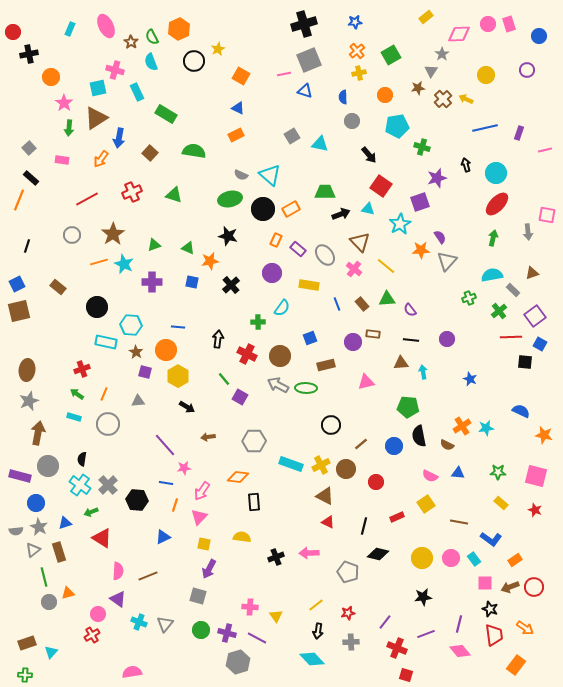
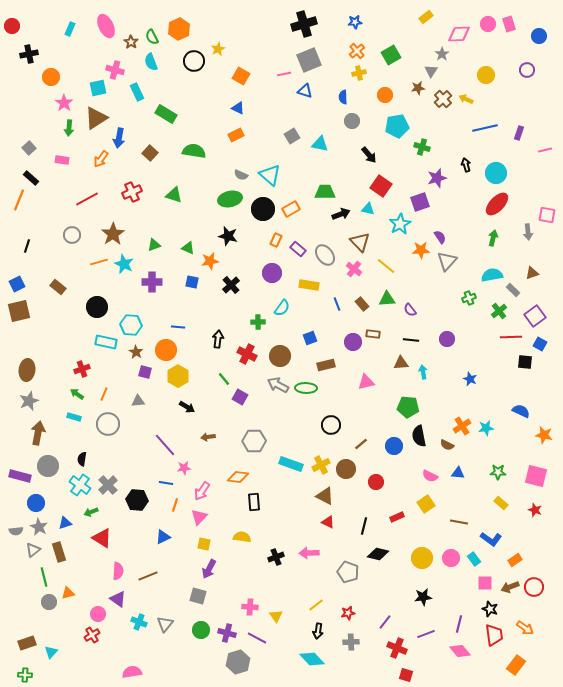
red circle at (13, 32): moved 1 px left, 6 px up
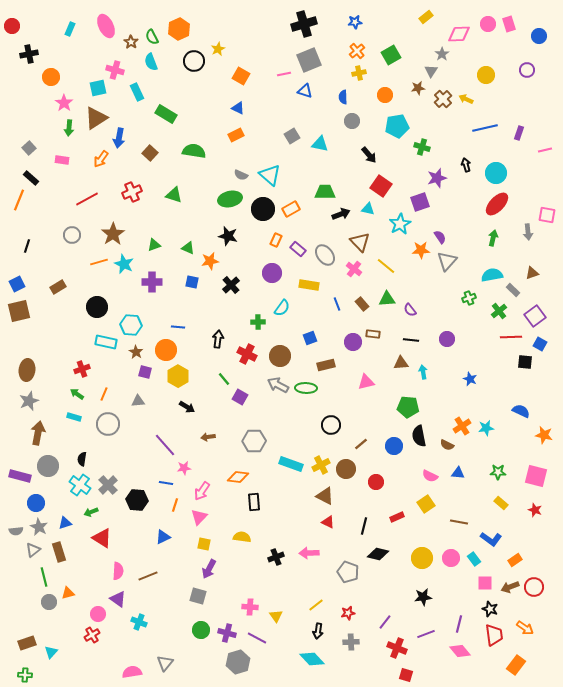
brown rectangle at (58, 287): rotated 70 degrees counterclockwise
gray triangle at (165, 624): moved 39 px down
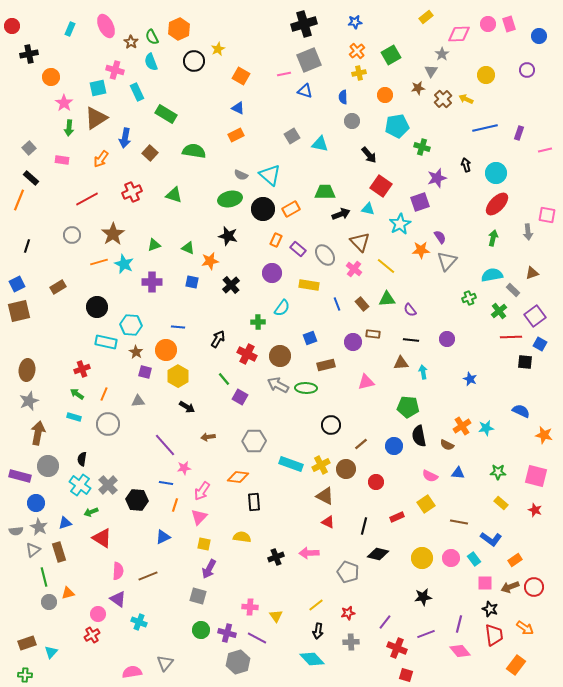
blue arrow at (119, 138): moved 6 px right
black arrow at (218, 339): rotated 24 degrees clockwise
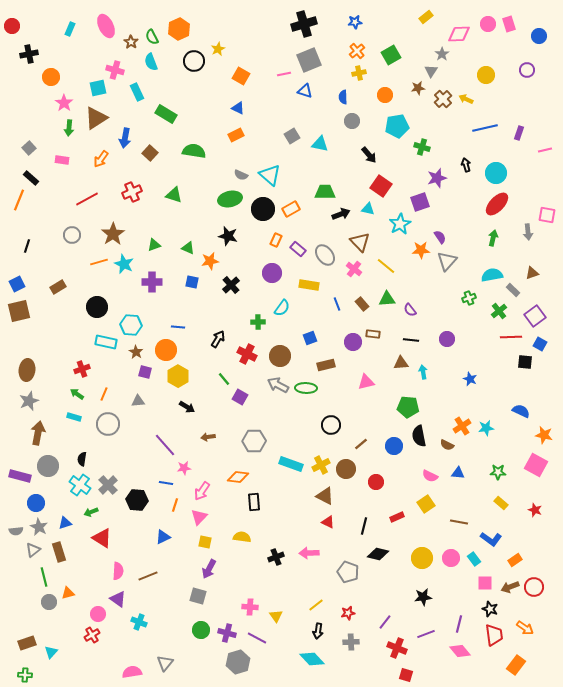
pink square at (536, 476): moved 11 px up; rotated 15 degrees clockwise
yellow square at (204, 544): moved 1 px right, 2 px up
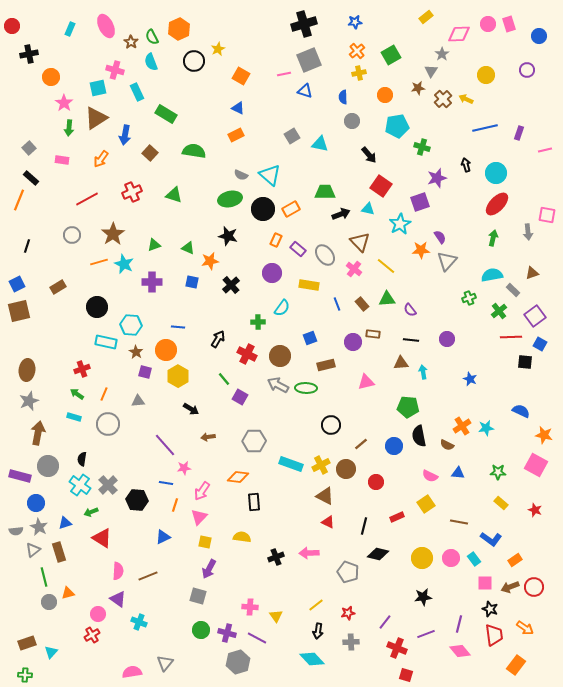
blue arrow at (125, 138): moved 3 px up
black arrow at (187, 407): moved 4 px right, 2 px down
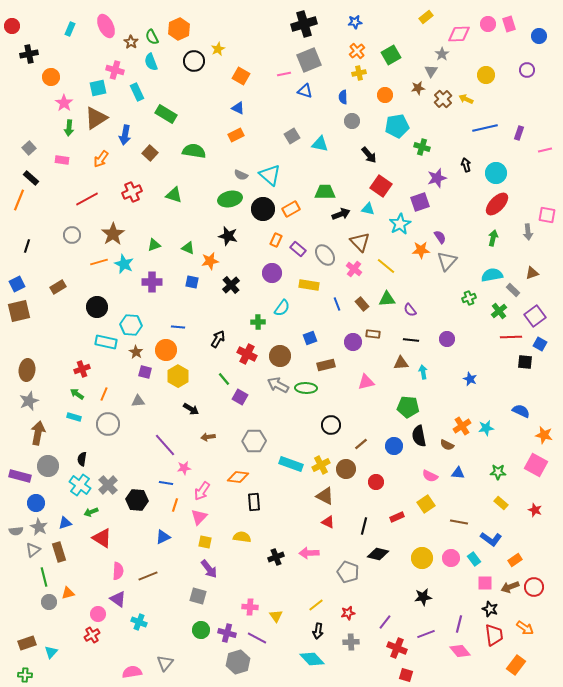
purple arrow at (209, 569): rotated 66 degrees counterclockwise
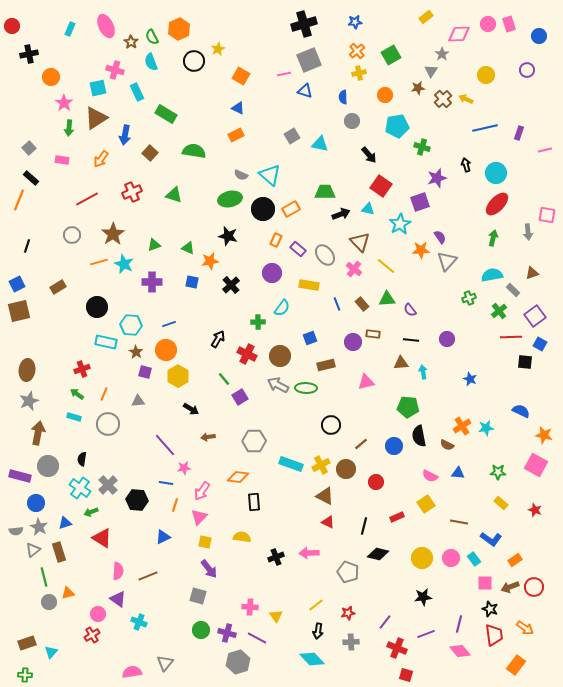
blue line at (178, 327): moved 9 px left, 3 px up; rotated 24 degrees counterclockwise
purple square at (240, 397): rotated 28 degrees clockwise
cyan cross at (80, 485): moved 3 px down
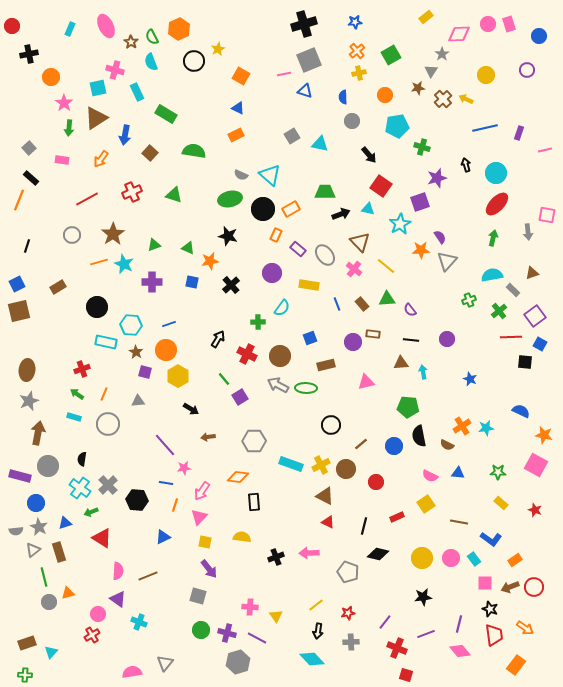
orange rectangle at (276, 240): moved 5 px up
green cross at (469, 298): moved 2 px down
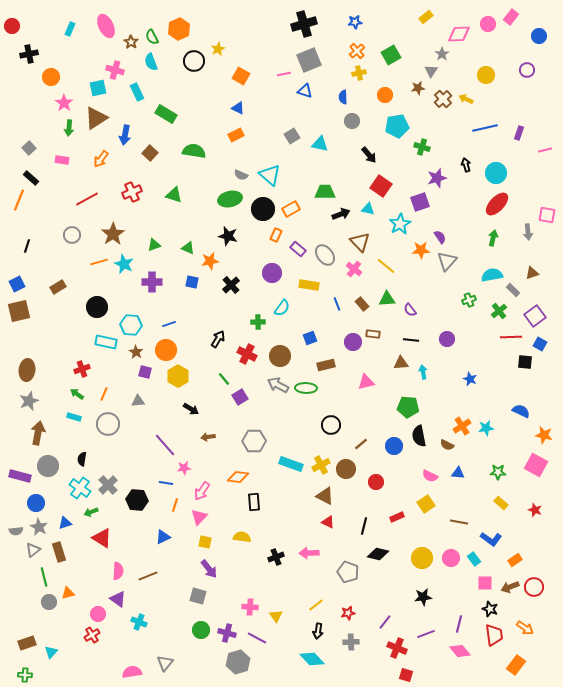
pink rectangle at (509, 24): moved 2 px right, 7 px up; rotated 56 degrees clockwise
